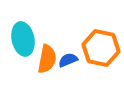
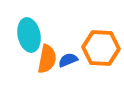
cyan ellipse: moved 6 px right, 4 px up
orange hexagon: rotated 9 degrees counterclockwise
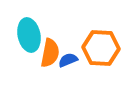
orange semicircle: moved 3 px right, 6 px up
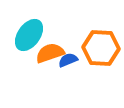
cyan ellipse: rotated 48 degrees clockwise
orange semicircle: rotated 120 degrees counterclockwise
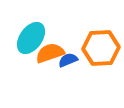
cyan ellipse: moved 2 px right, 3 px down
orange hexagon: rotated 6 degrees counterclockwise
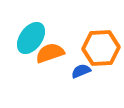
blue semicircle: moved 13 px right, 11 px down
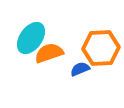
orange semicircle: moved 1 px left
blue semicircle: moved 1 px left, 2 px up
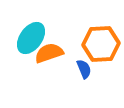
orange hexagon: moved 4 px up
blue semicircle: moved 4 px right; rotated 90 degrees clockwise
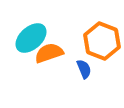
cyan ellipse: rotated 12 degrees clockwise
orange hexagon: moved 1 px right, 3 px up; rotated 24 degrees clockwise
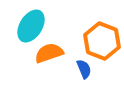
cyan ellipse: moved 12 px up; rotated 16 degrees counterclockwise
